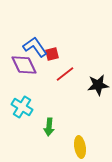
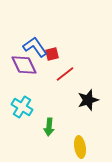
black star: moved 10 px left, 15 px down; rotated 10 degrees counterclockwise
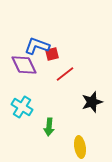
blue L-shape: moved 2 px right, 1 px up; rotated 35 degrees counterclockwise
black star: moved 4 px right, 2 px down
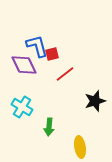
blue L-shape: rotated 55 degrees clockwise
black star: moved 3 px right, 1 px up
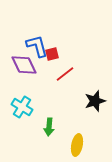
yellow ellipse: moved 3 px left, 2 px up; rotated 20 degrees clockwise
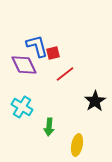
red square: moved 1 px right, 1 px up
black star: rotated 15 degrees counterclockwise
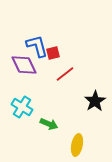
green arrow: moved 3 px up; rotated 72 degrees counterclockwise
